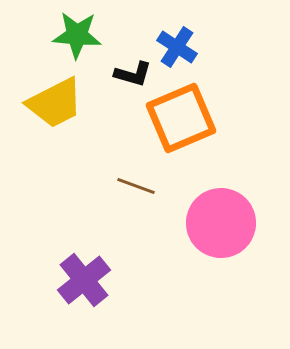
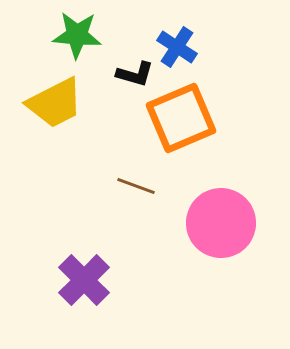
black L-shape: moved 2 px right
purple cross: rotated 6 degrees counterclockwise
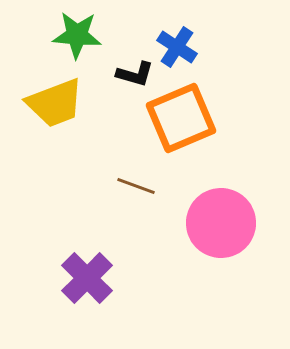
yellow trapezoid: rotated 6 degrees clockwise
purple cross: moved 3 px right, 2 px up
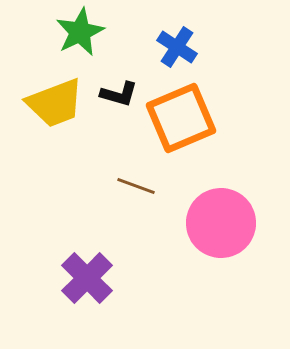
green star: moved 3 px right, 3 px up; rotated 30 degrees counterclockwise
black L-shape: moved 16 px left, 20 px down
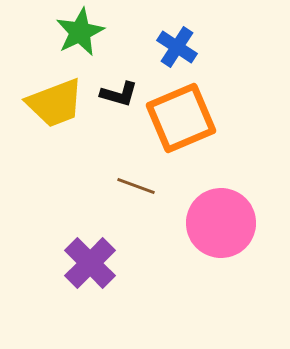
purple cross: moved 3 px right, 15 px up
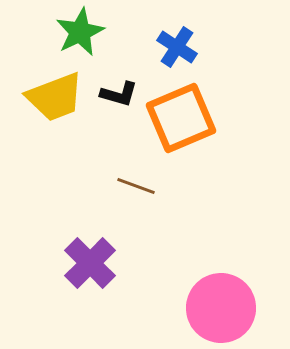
yellow trapezoid: moved 6 px up
pink circle: moved 85 px down
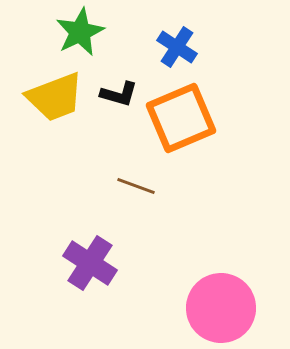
purple cross: rotated 12 degrees counterclockwise
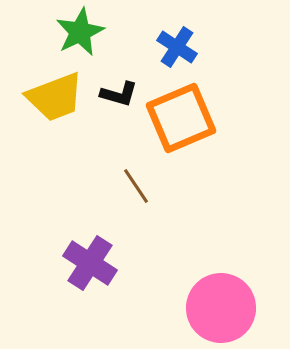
brown line: rotated 36 degrees clockwise
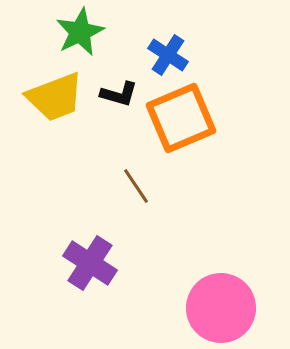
blue cross: moved 9 px left, 8 px down
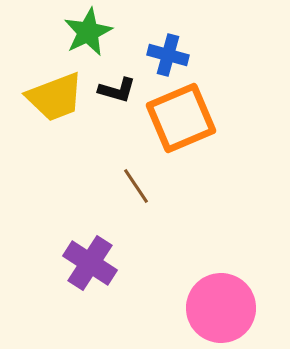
green star: moved 8 px right
blue cross: rotated 18 degrees counterclockwise
black L-shape: moved 2 px left, 4 px up
